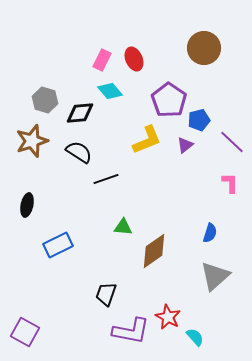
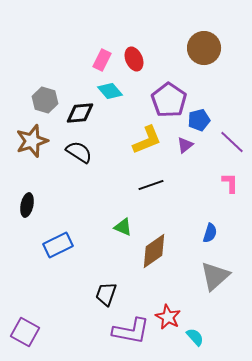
black line: moved 45 px right, 6 px down
green triangle: rotated 18 degrees clockwise
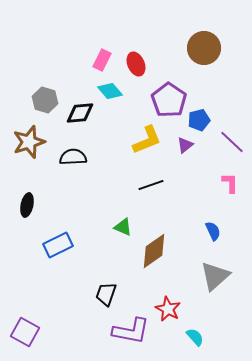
red ellipse: moved 2 px right, 5 px down
brown star: moved 3 px left, 1 px down
black semicircle: moved 6 px left, 5 px down; rotated 36 degrees counterclockwise
blue semicircle: moved 3 px right, 2 px up; rotated 42 degrees counterclockwise
red star: moved 8 px up
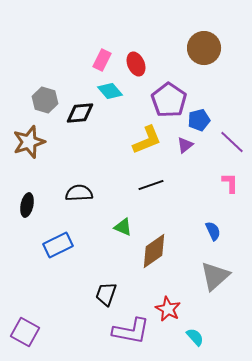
black semicircle: moved 6 px right, 36 px down
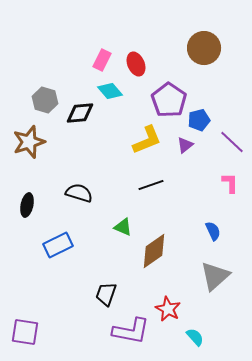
black semicircle: rotated 20 degrees clockwise
purple square: rotated 20 degrees counterclockwise
